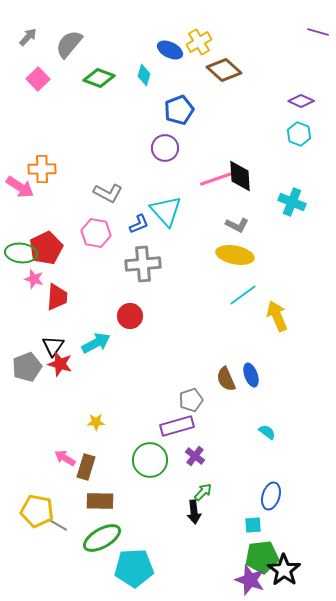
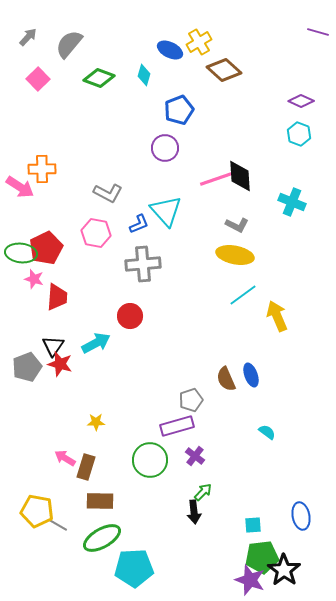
blue ellipse at (271, 496): moved 30 px right, 20 px down; rotated 28 degrees counterclockwise
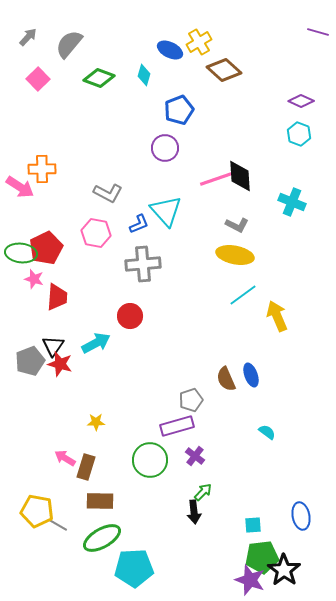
gray pentagon at (27, 367): moved 3 px right, 6 px up
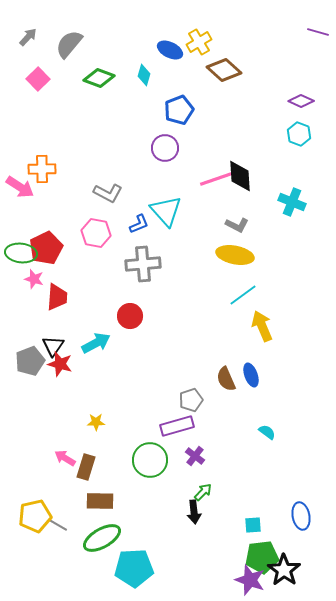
yellow arrow at (277, 316): moved 15 px left, 10 px down
yellow pentagon at (37, 511): moved 2 px left, 5 px down; rotated 24 degrees counterclockwise
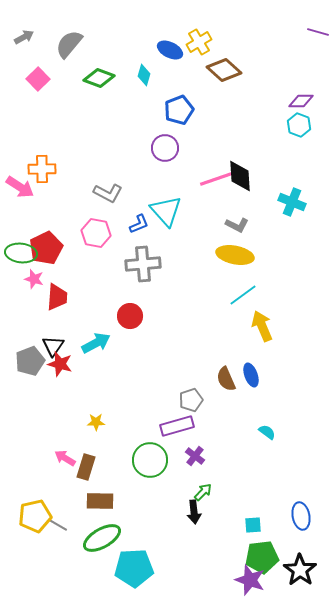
gray arrow at (28, 37): moved 4 px left; rotated 18 degrees clockwise
purple diamond at (301, 101): rotated 25 degrees counterclockwise
cyan hexagon at (299, 134): moved 9 px up
black star at (284, 570): moved 16 px right
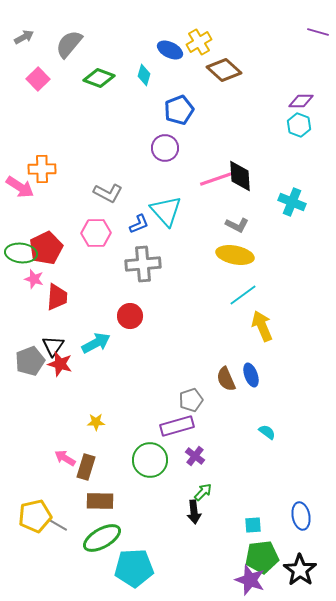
pink hexagon at (96, 233): rotated 12 degrees counterclockwise
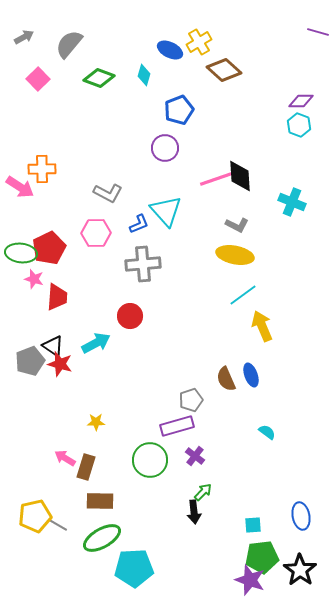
red pentagon at (46, 248): moved 3 px right
black triangle at (53, 346): rotated 30 degrees counterclockwise
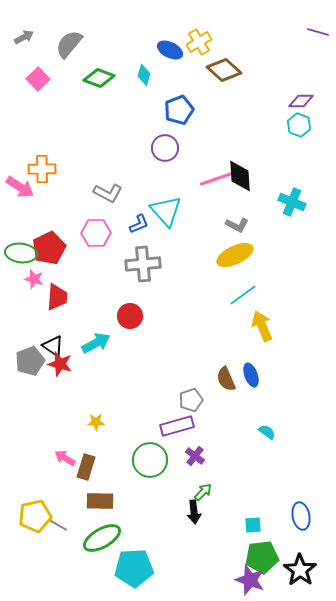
yellow ellipse at (235, 255): rotated 36 degrees counterclockwise
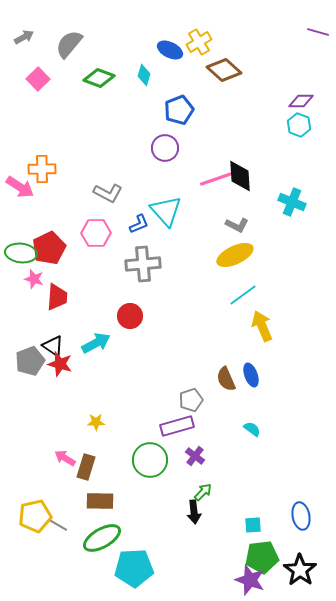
cyan semicircle at (267, 432): moved 15 px left, 3 px up
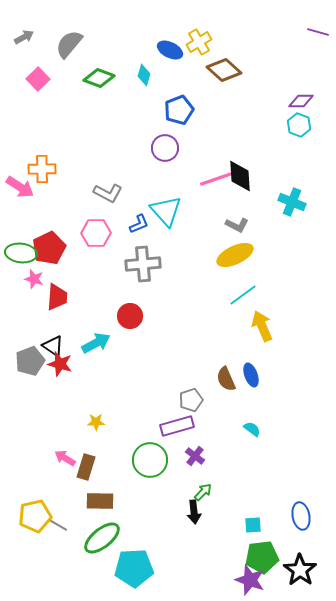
green ellipse at (102, 538): rotated 9 degrees counterclockwise
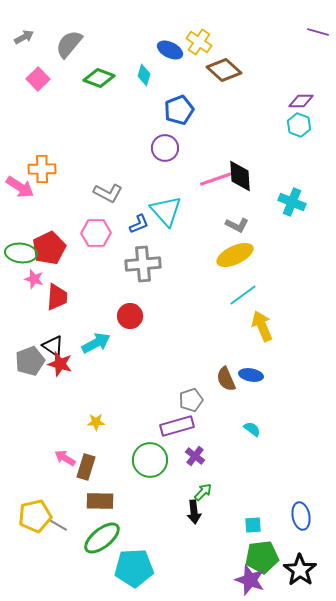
yellow cross at (199, 42): rotated 25 degrees counterclockwise
blue ellipse at (251, 375): rotated 60 degrees counterclockwise
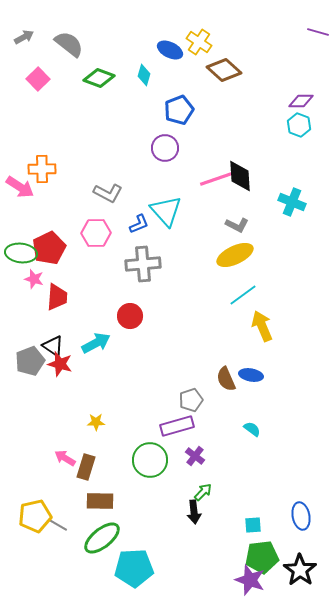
gray semicircle at (69, 44): rotated 88 degrees clockwise
